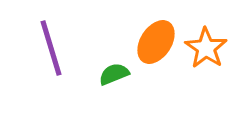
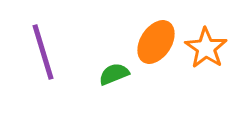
purple line: moved 8 px left, 4 px down
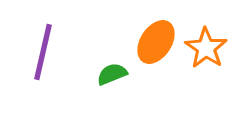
purple line: rotated 30 degrees clockwise
green semicircle: moved 2 px left
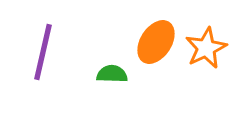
orange star: rotated 12 degrees clockwise
green semicircle: rotated 24 degrees clockwise
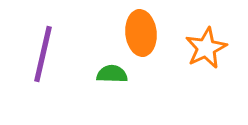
orange ellipse: moved 15 px left, 9 px up; rotated 39 degrees counterclockwise
purple line: moved 2 px down
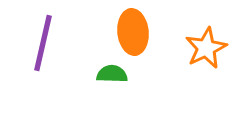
orange ellipse: moved 8 px left, 1 px up
purple line: moved 11 px up
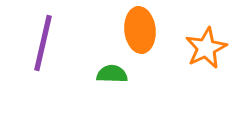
orange ellipse: moved 7 px right, 2 px up
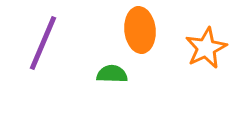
purple line: rotated 10 degrees clockwise
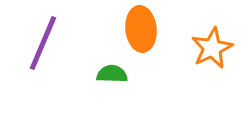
orange ellipse: moved 1 px right, 1 px up
orange star: moved 6 px right
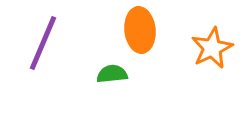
orange ellipse: moved 1 px left, 1 px down
green semicircle: rotated 8 degrees counterclockwise
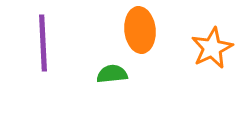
purple line: rotated 26 degrees counterclockwise
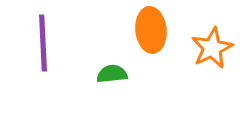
orange ellipse: moved 11 px right
